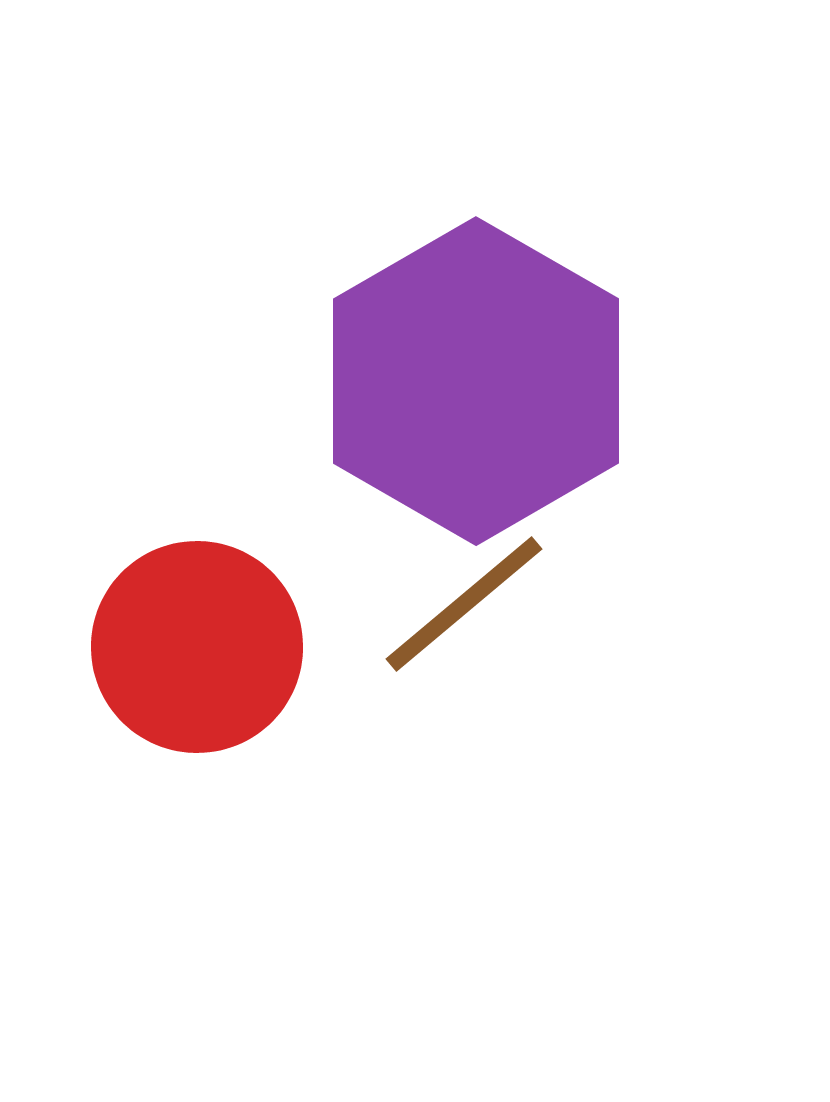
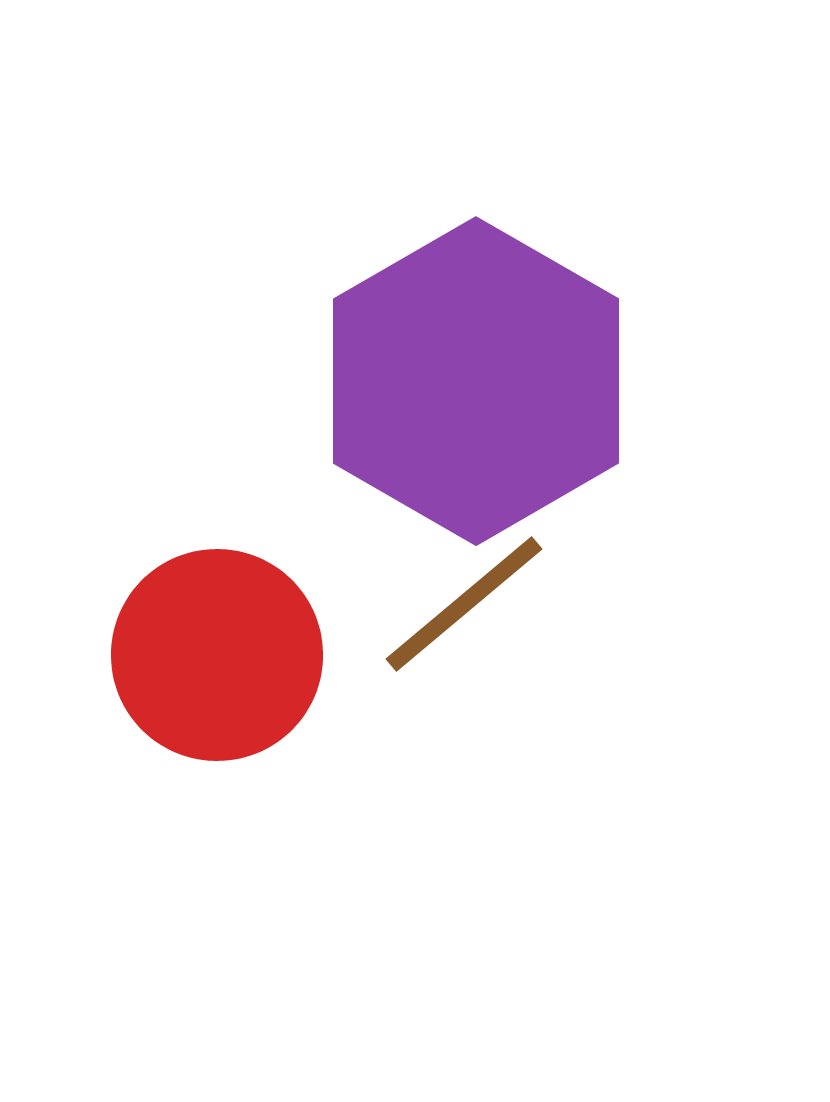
red circle: moved 20 px right, 8 px down
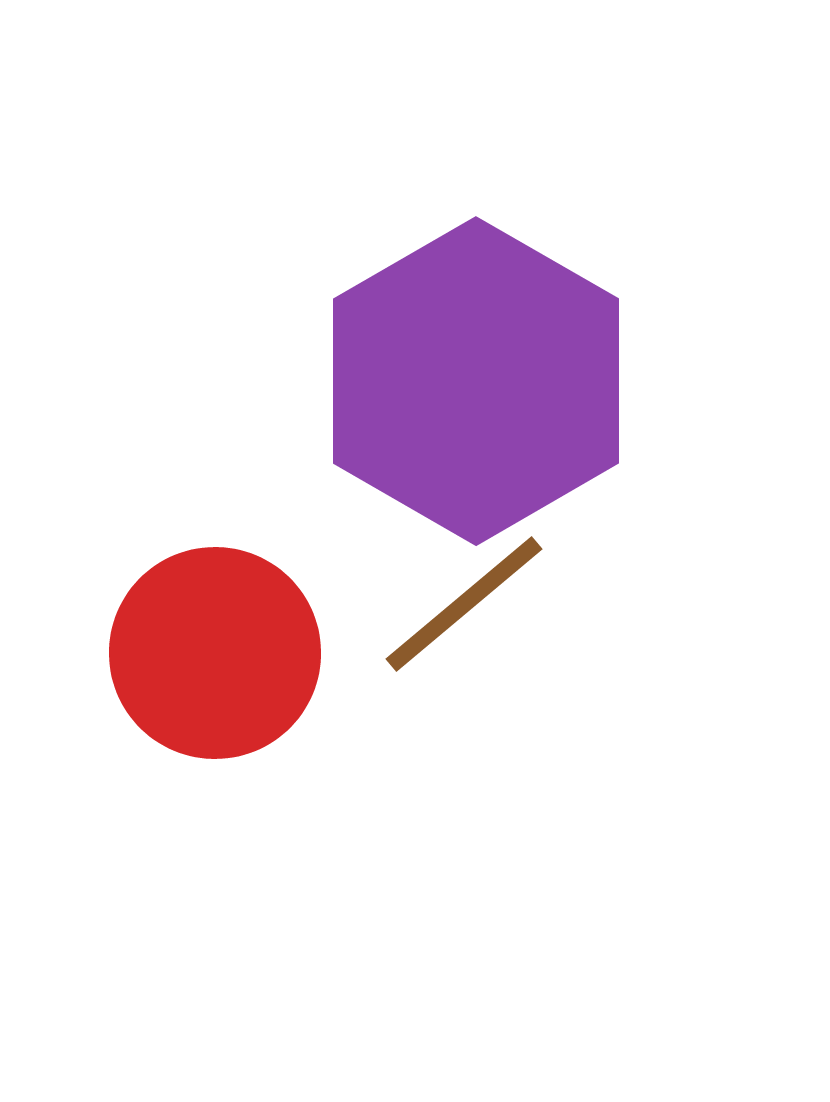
red circle: moved 2 px left, 2 px up
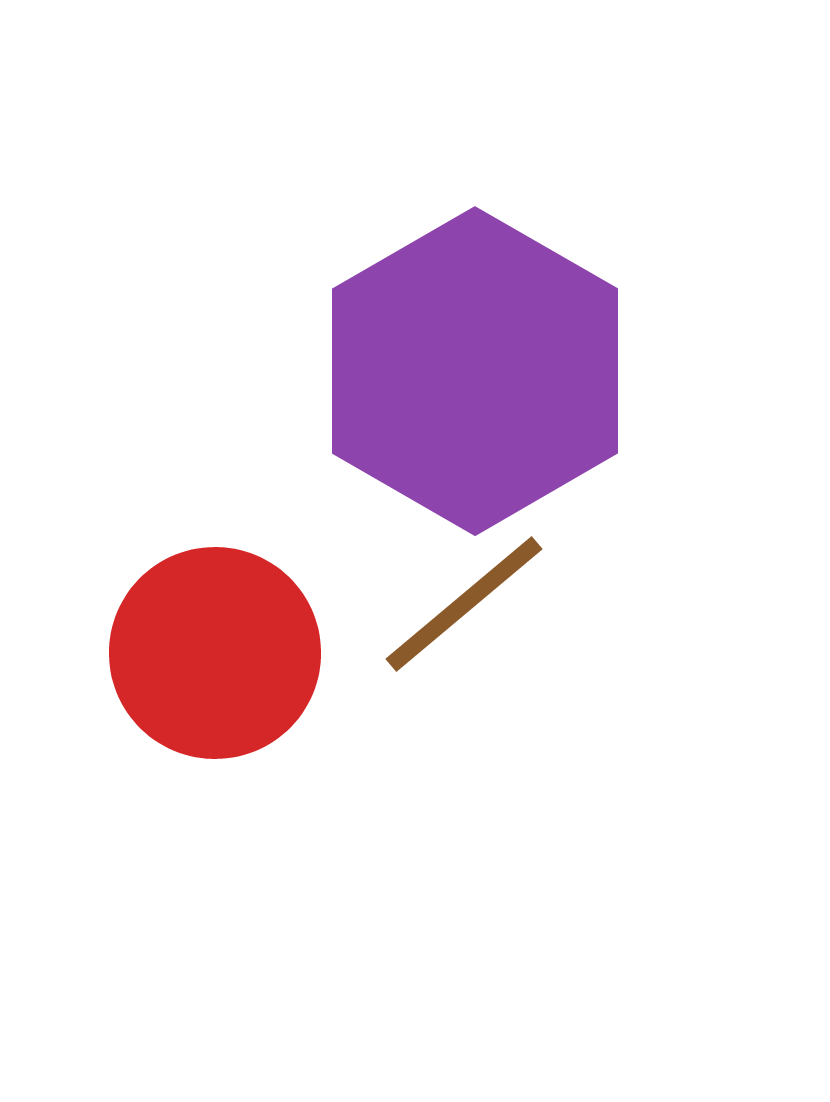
purple hexagon: moved 1 px left, 10 px up
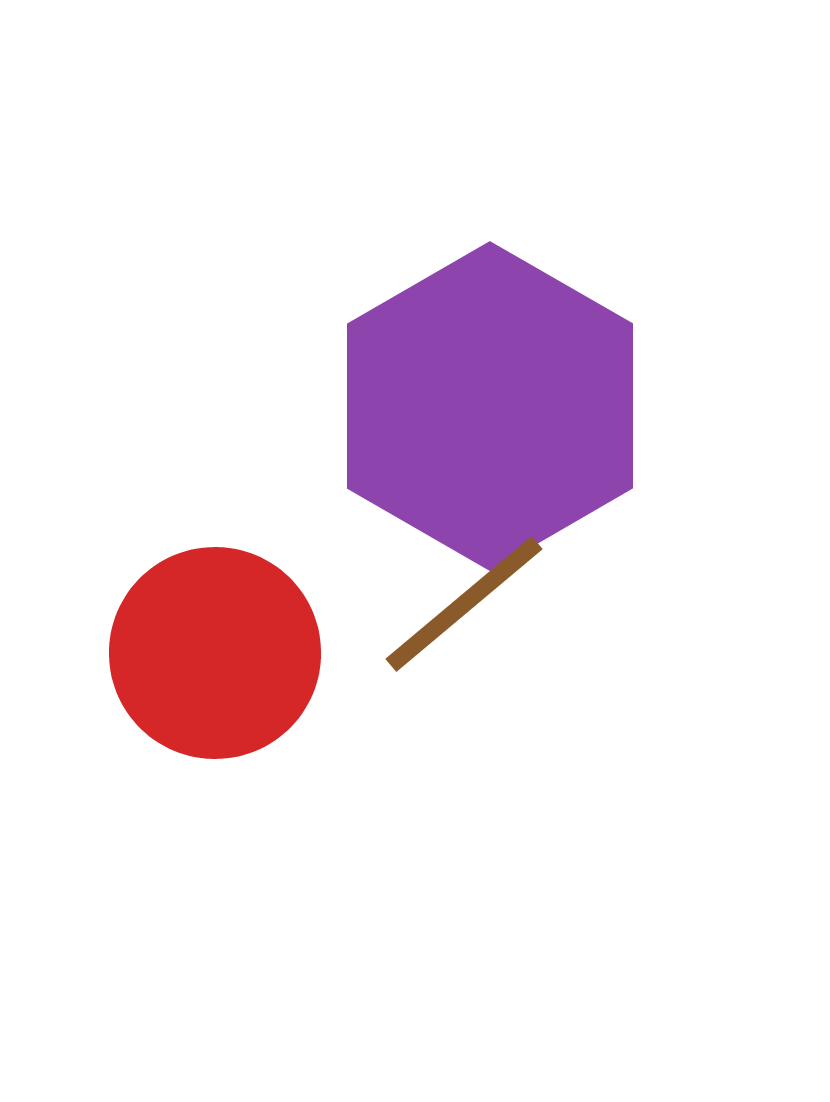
purple hexagon: moved 15 px right, 35 px down
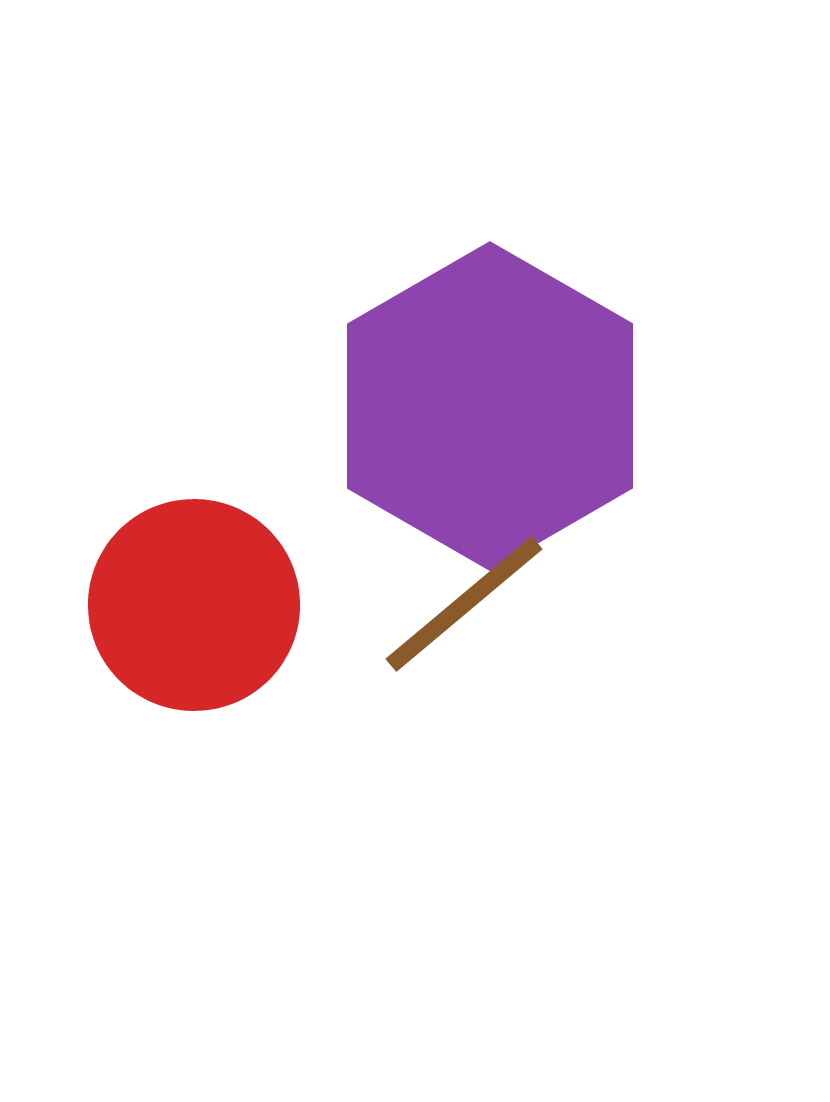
red circle: moved 21 px left, 48 px up
